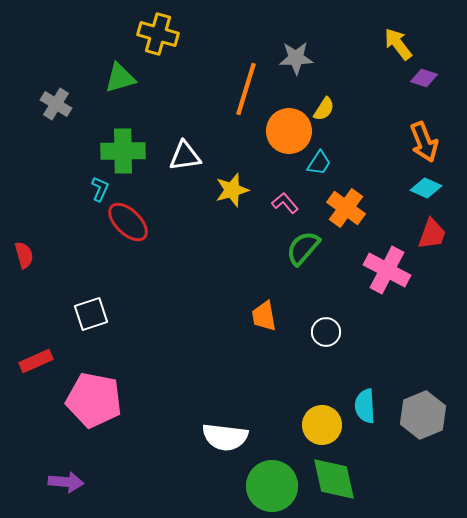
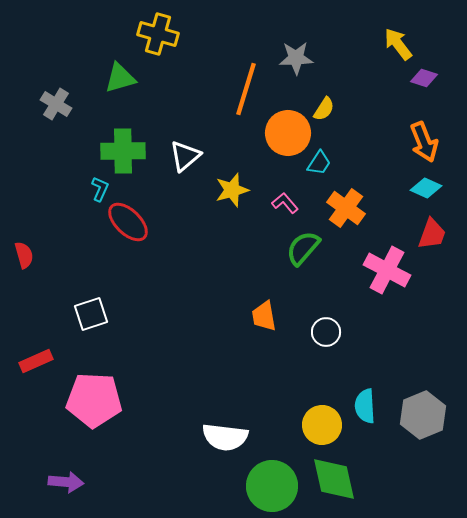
orange circle: moved 1 px left, 2 px down
white triangle: rotated 32 degrees counterclockwise
pink pentagon: rotated 8 degrees counterclockwise
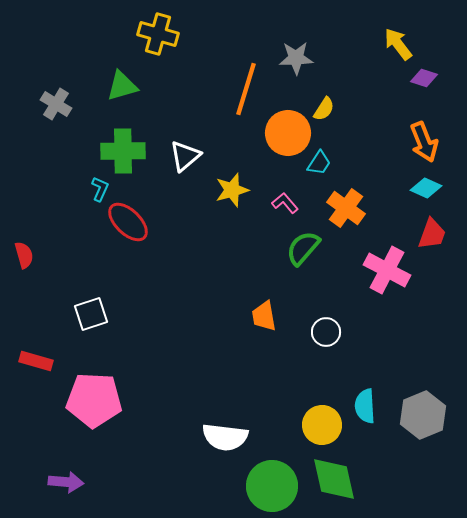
green triangle: moved 2 px right, 8 px down
red rectangle: rotated 40 degrees clockwise
